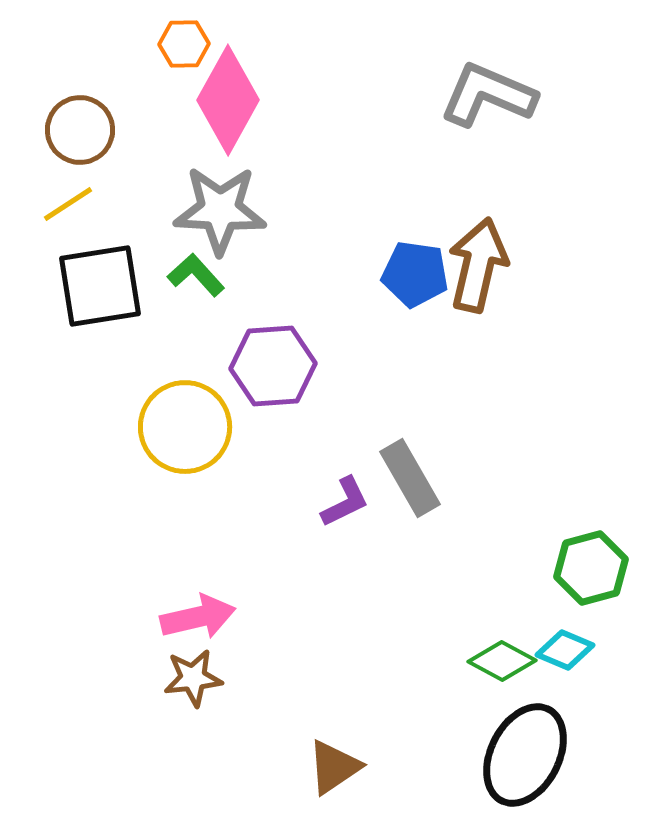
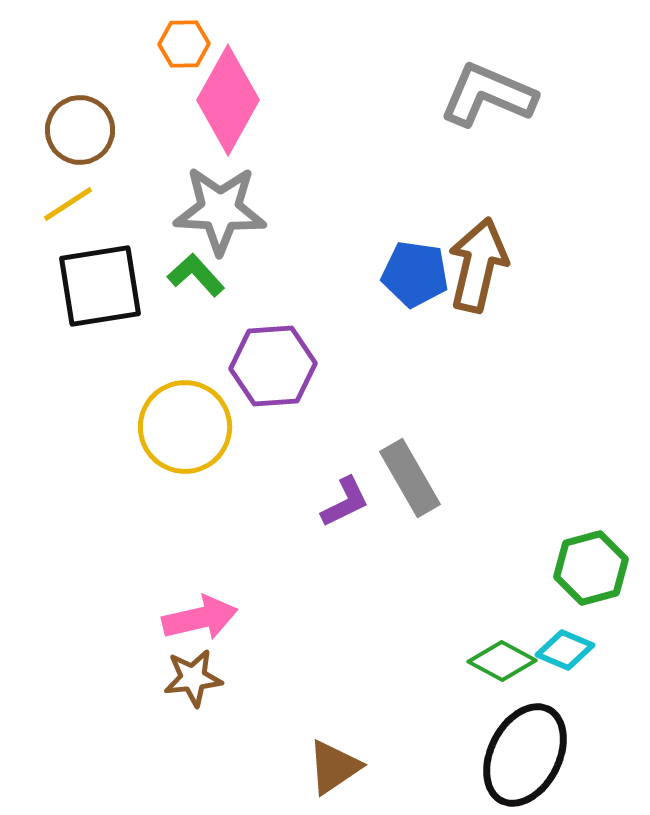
pink arrow: moved 2 px right, 1 px down
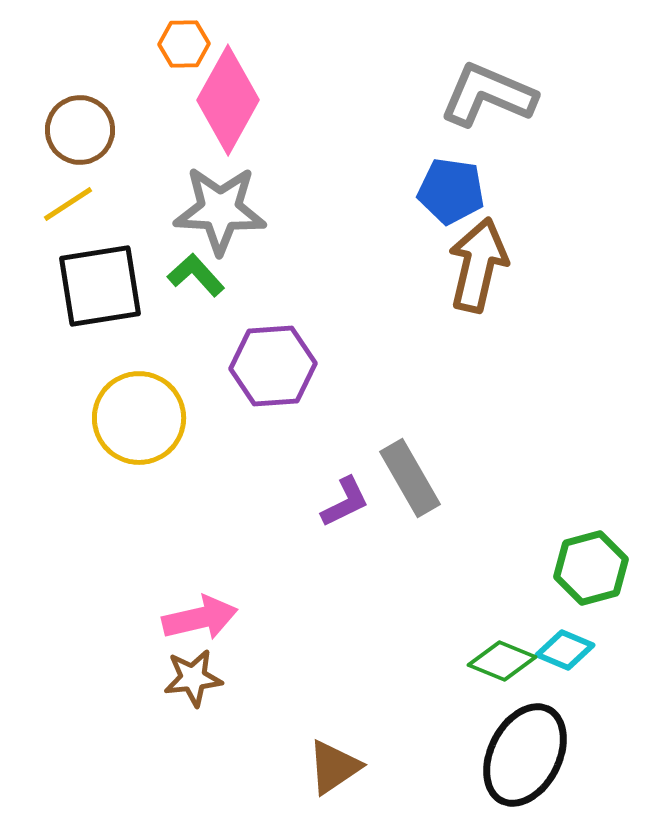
blue pentagon: moved 36 px right, 83 px up
yellow circle: moved 46 px left, 9 px up
green diamond: rotated 6 degrees counterclockwise
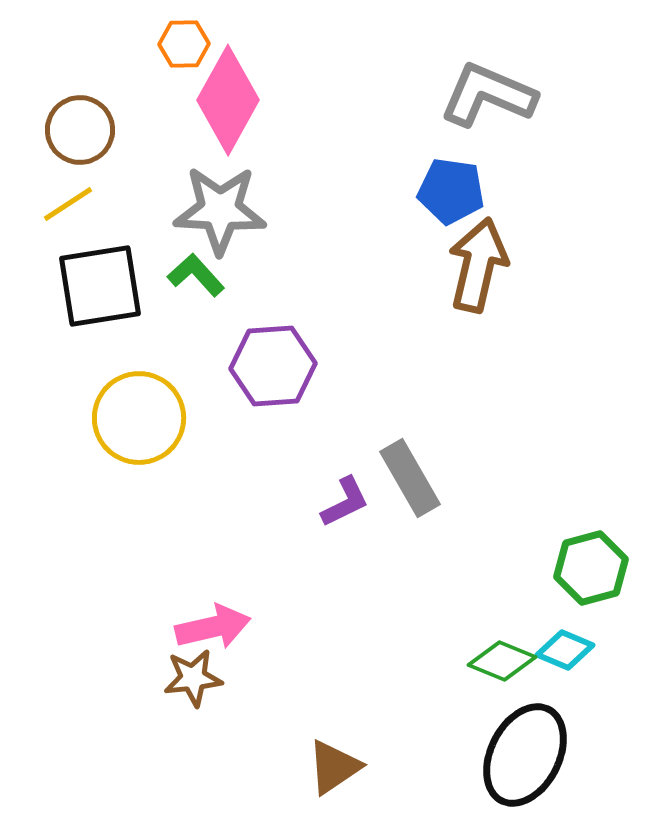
pink arrow: moved 13 px right, 9 px down
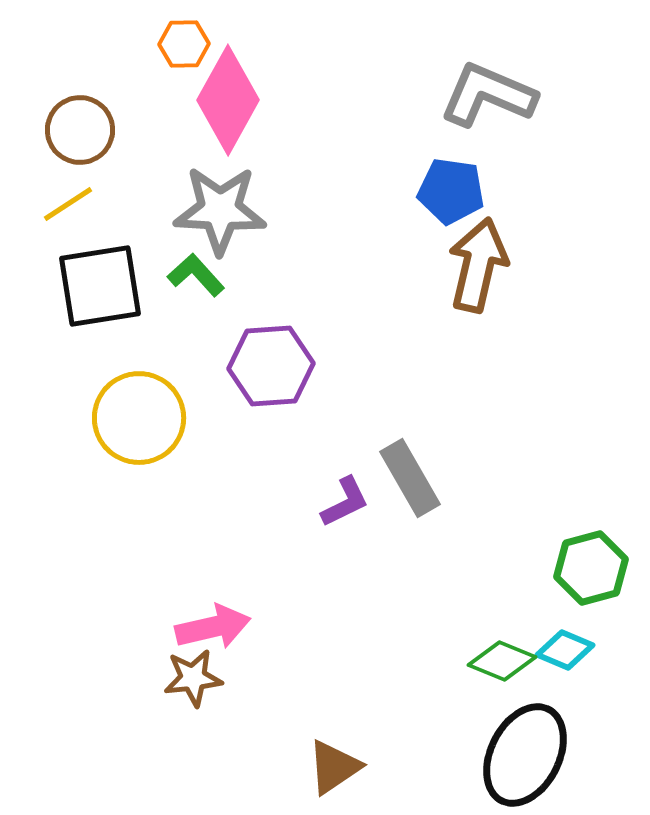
purple hexagon: moved 2 px left
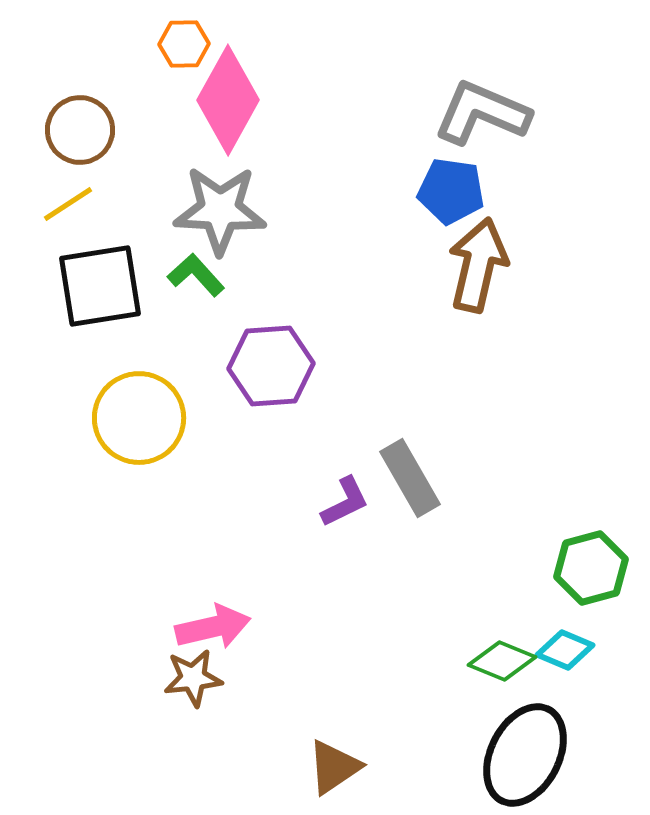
gray L-shape: moved 6 px left, 18 px down
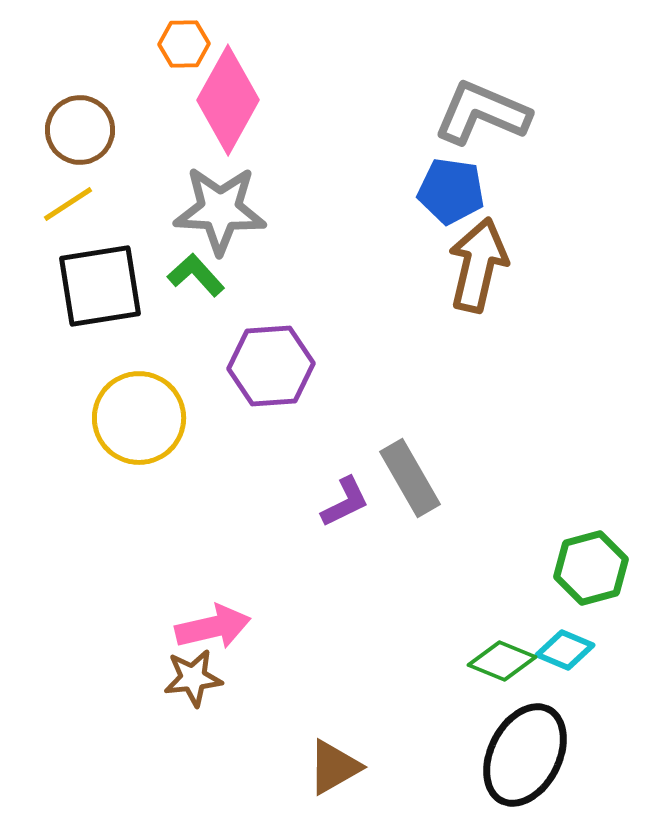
brown triangle: rotated 4 degrees clockwise
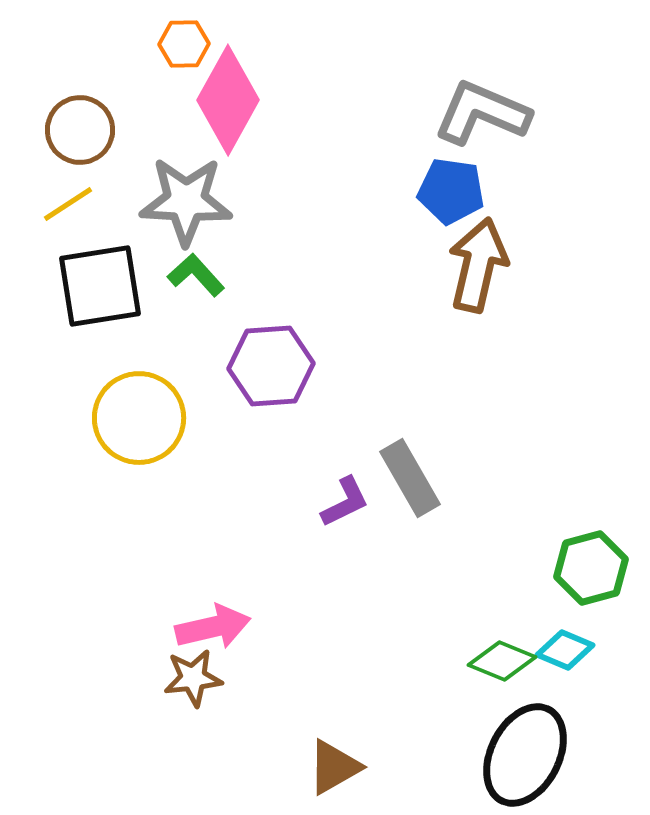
gray star: moved 34 px left, 9 px up
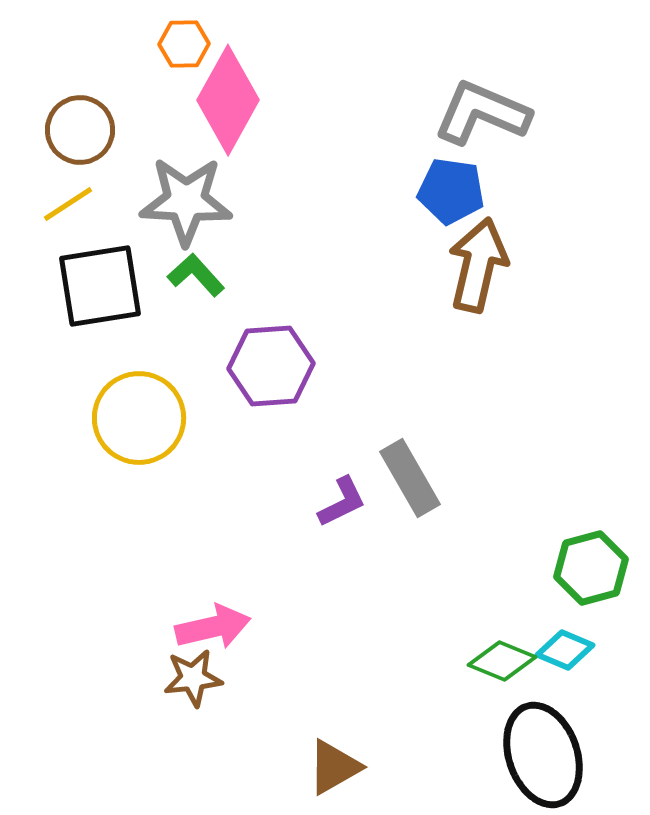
purple L-shape: moved 3 px left
black ellipse: moved 18 px right; rotated 46 degrees counterclockwise
